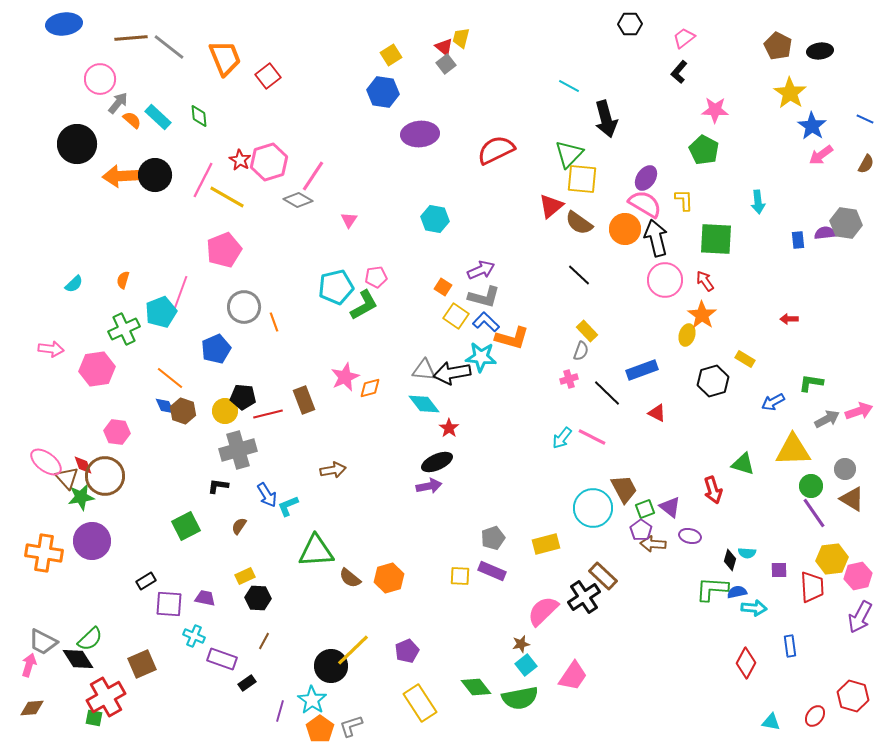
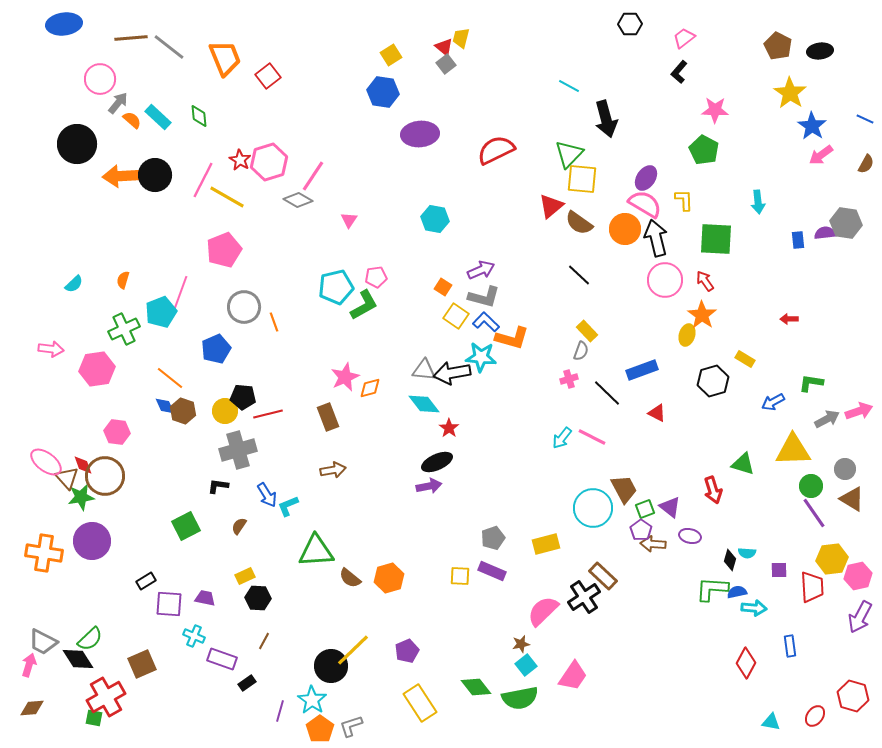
brown rectangle at (304, 400): moved 24 px right, 17 px down
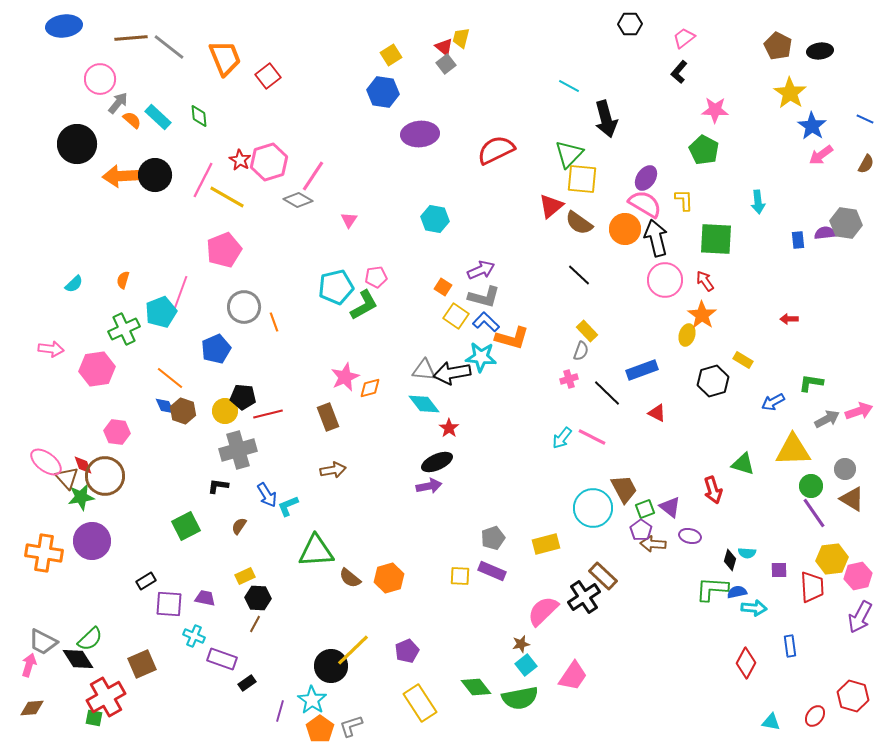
blue ellipse at (64, 24): moved 2 px down
yellow rectangle at (745, 359): moved 2 px left, 1 px down
brown line at (264, 641): moved 9 px left, 17 px up
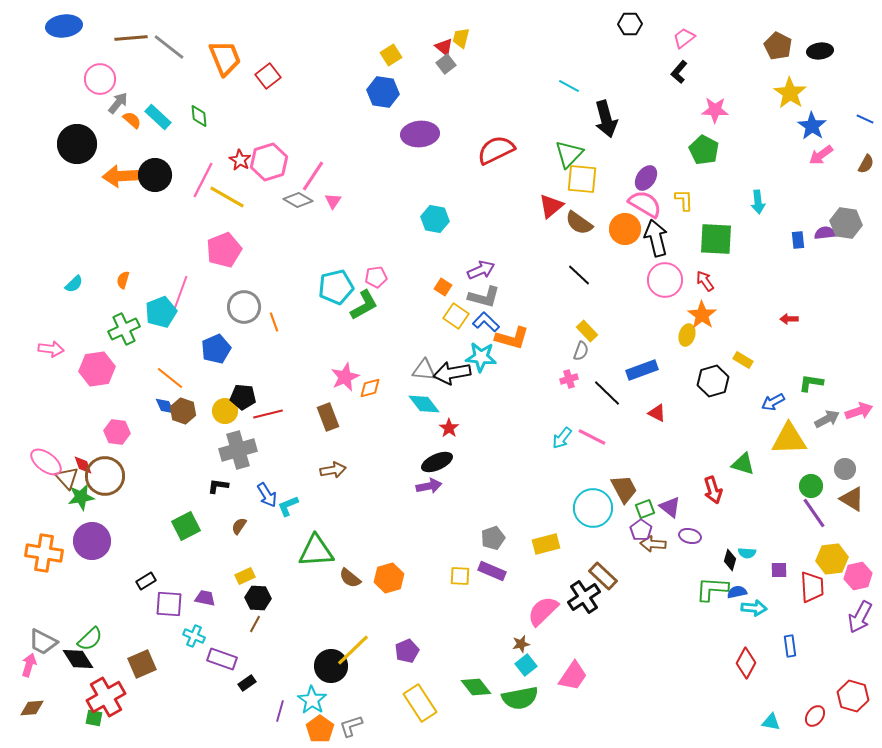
pink triangle at (349, 220): moved 16 px left, 19 px up
yellow triangle at (793, 450): moved 4 px left, 11 px up
